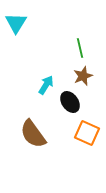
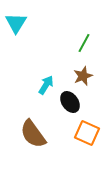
green line: moved 4 px right, 5 px up; rotated 42 degrees clockwise
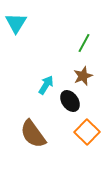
black ellipse: moved 1 px up
orange square: moved 1 px up; rotated 20 degrees clockwise
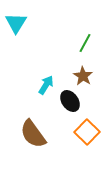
green line: moved 1 px right
brown star: rotated 18 degrees counterclockwise
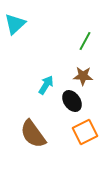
cyan triangle: moved 1 px left, 1 px down; rotated 15 degrees clockwise
green line: moved 2 px up
brown star: rotated 30 degrees counterclockwise
black ellipse: moved 2 px right
orange square: moved 2 px left; rotated 20 degrees clockwise
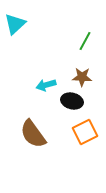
brown star: moved 1 px left, 1 px down
cyan arrow: rotated 138 degrees counterclockwise
black ellipse: rotated 40 degrees counterclockwise
